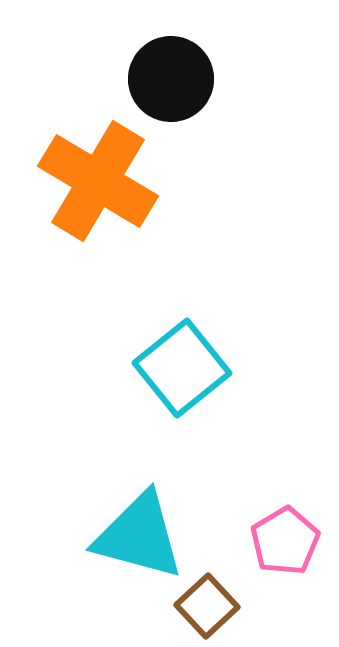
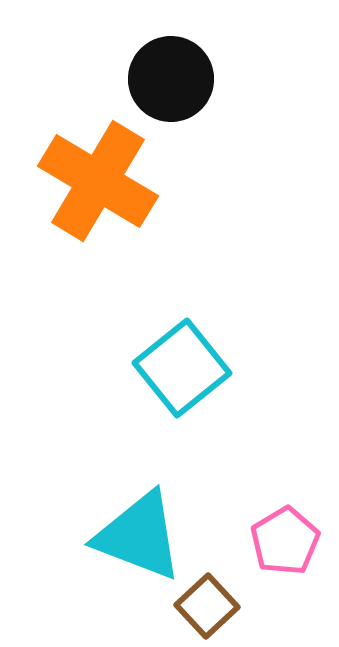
cyan triangle: rotated 6 degrees clockwise
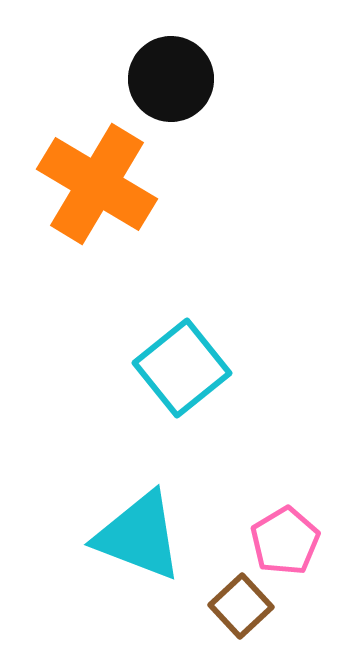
orange cross: moved 1 px left, 3 px down
brown square: moved 34 px right
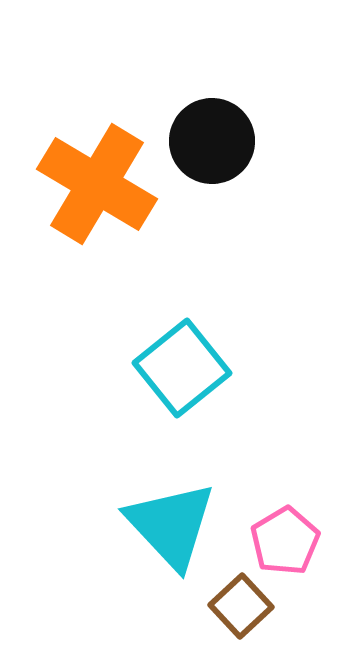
black circle: moved 41 px right, 62 px down
cyan triangle: moved 32 px right, 11 px up; rotated 26 degrees clockwise
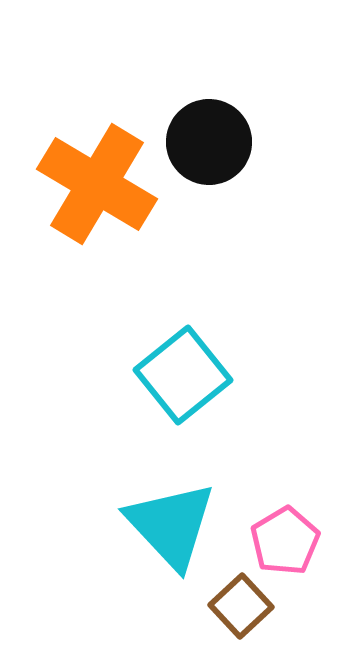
black circle: moved 3 px left, 1 px down
cyan square: moved 1 px right, 7 px down
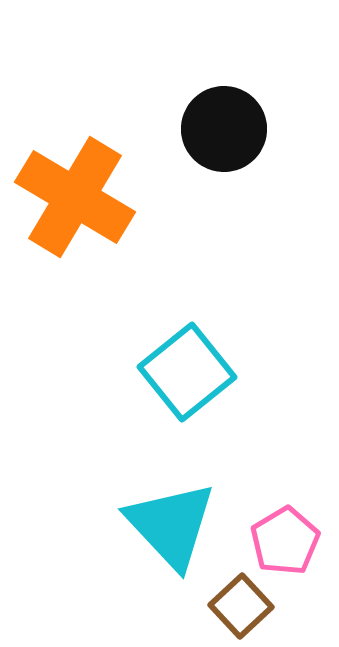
black circle: moved 15 px right, 13 px up
orange cross: moved 22 px left, 13 px down
cyan square: moved 4 px right, 3 px up
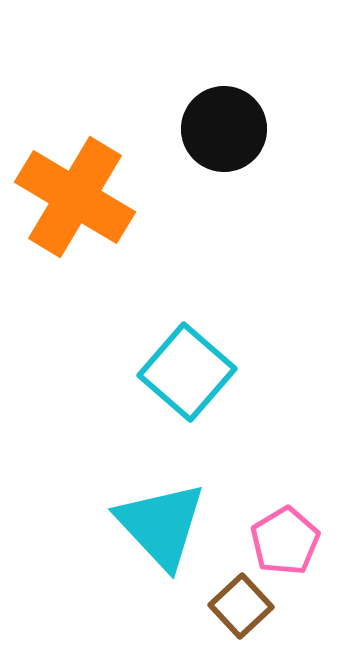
cyan square: rotated 10 degrees counterclockwise
cyan triangle: moved 10 px left
